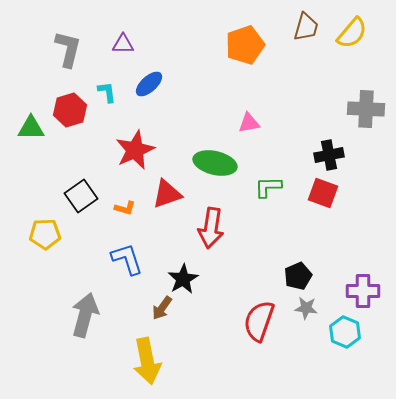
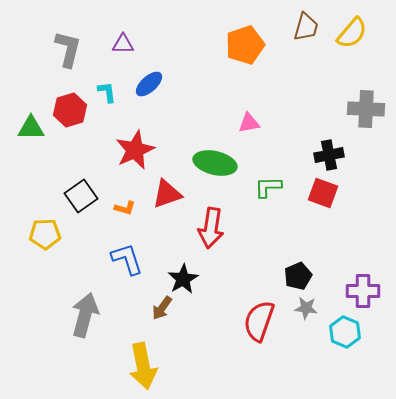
yellow arrow: moved 4 px left, 5 px down
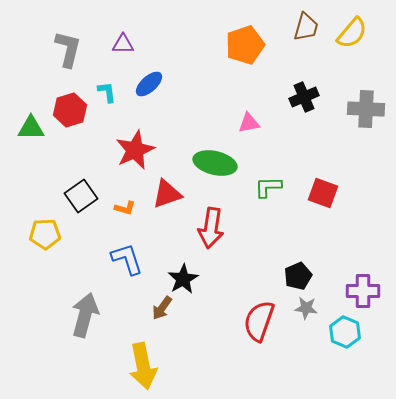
black cross: moved 25 px left, 58 px up; rotated 12 degrees counterclockwise
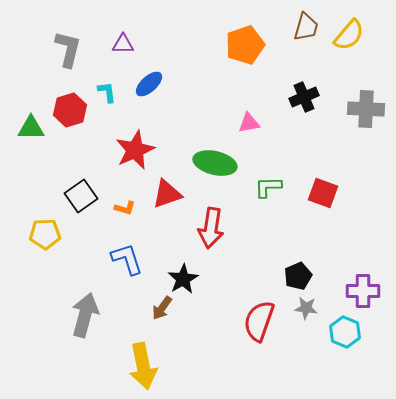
yellow semicircle: moved 3 px left, 2 px down
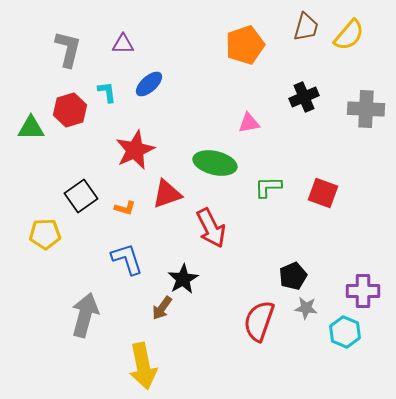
red arrow: rotated 36 degrees counterclockwise
black pentagon: moved 5 px left
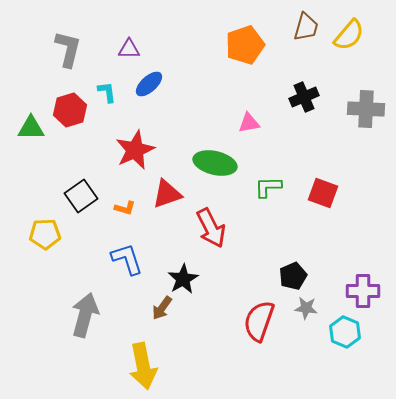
purple triangle: moved 6 px right, 5 px down
